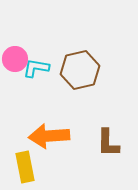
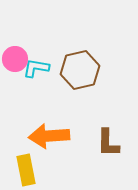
yellow rectangle: moved 1 px right, 3 px down
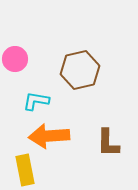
cyan L-shape: moved 33 px down
yellow rectangle: moved 1 px left
